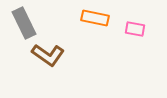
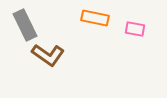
gray rectangle: moved 1 px right, 2 px down
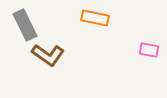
pink rectangle: moved 14 px right, 21 px down
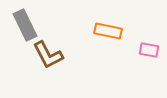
orange rectangle: moved 13 px right, 13 px down
brown L-shape: rotated 28 degrees clockwise
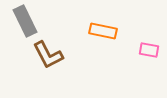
gray rectangle: moved 4 px up
orange rectangle: moved 5 px left
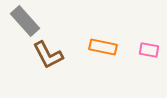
gray rectangle: rotated 16 degrees counterclockwise
orange rectangle: moved 16 px down
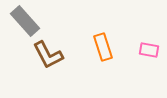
orange rectangle: rotated 60 degrees clockwise
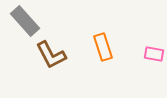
pink rectangle: moved 5 px right, 4 px down
brown L-shape: moved 3 px right
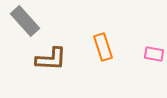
brown L-shape: moved 4 px down; rotated 60 degrees counterclockwise
